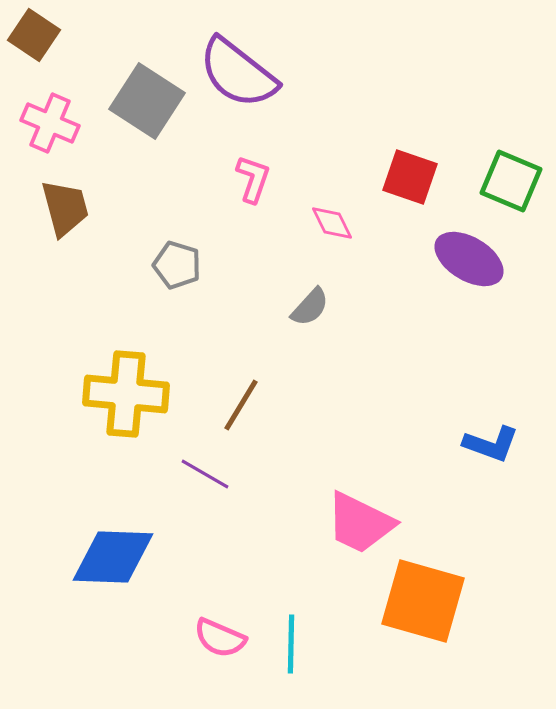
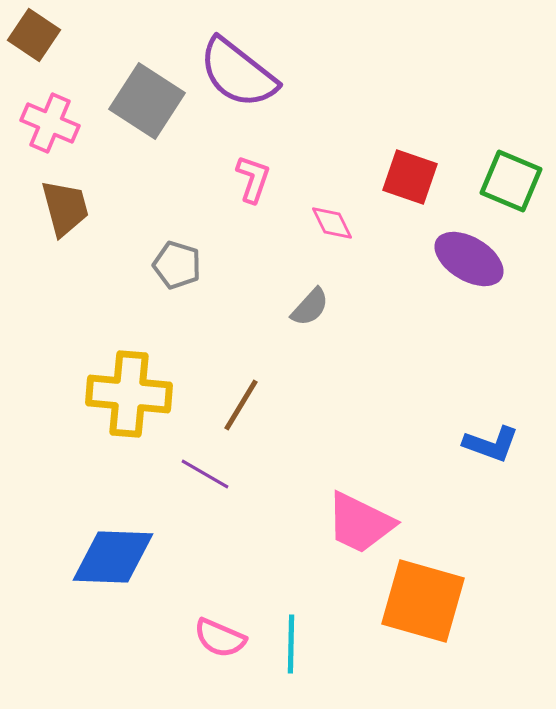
yellow cross: moved 3 px right
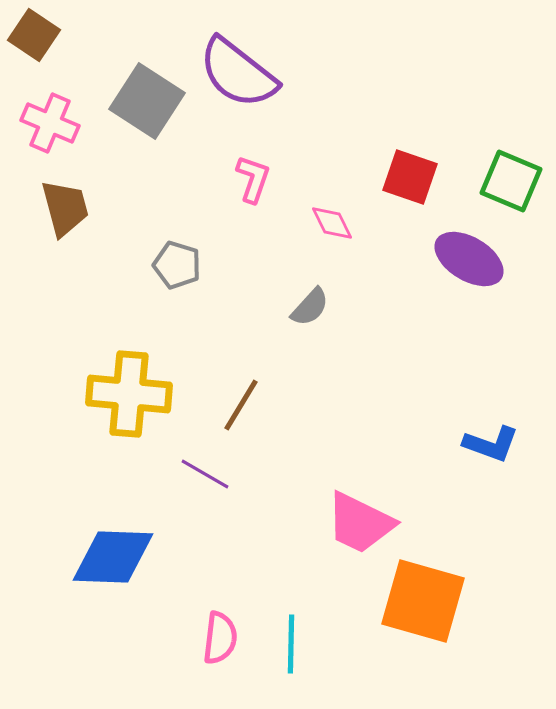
pink semicircle: rotated 106 degrees counterclockwise
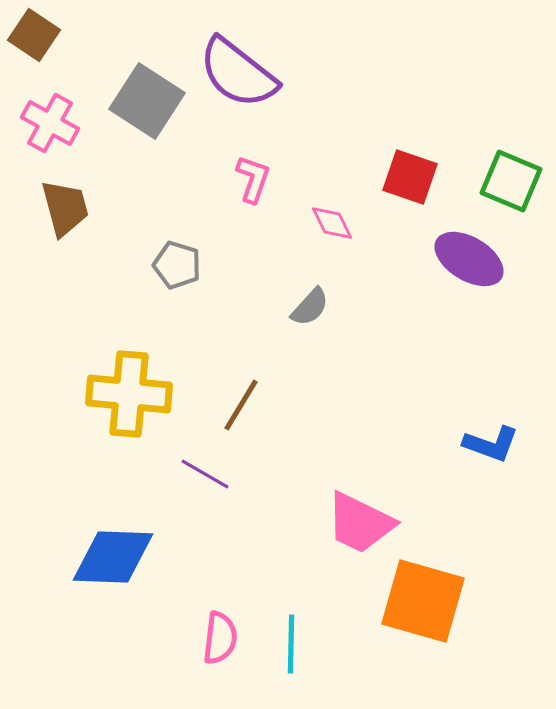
pink cross: rotated 6 degrees clockwise
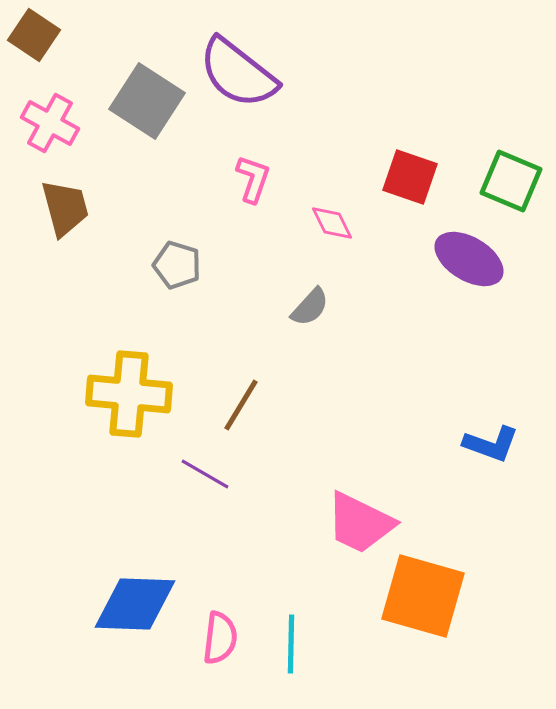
blue diamond: moved 22 px right, 47 px down
orange square: moved 5 px up
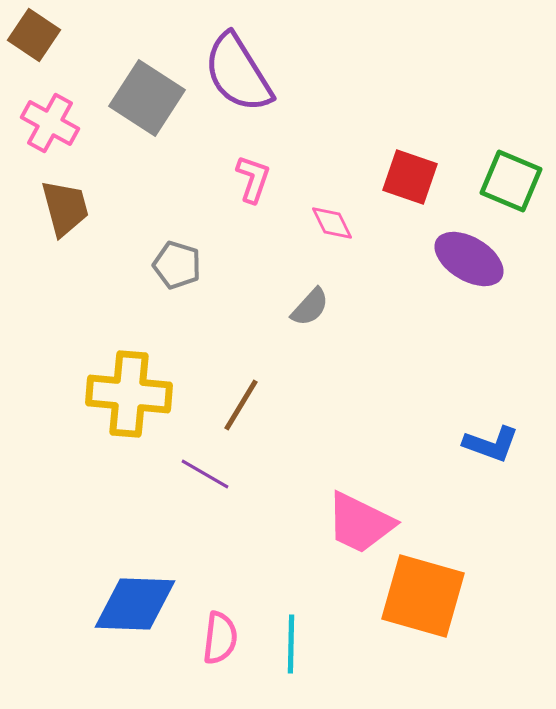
purple semicircle: rotated 20 degrees clockwise
gray square: moved 3 px up
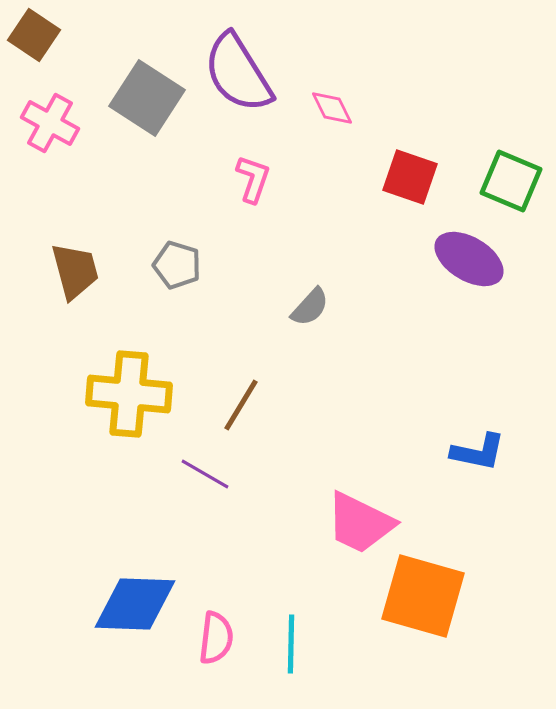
brown trapezoid: moved 10 px right, 63 px down
pink diamond: moved 115 px up
blue L-shape: moved 13 px left, 8 px down; rotated 8 degrees counterclockwise
pink semicircle: moved 4 px left
